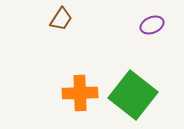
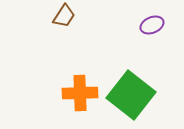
brown trapezoid: moved 3 px right, 3 px up
green square: moved 2 px left
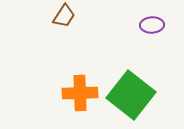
purple ellipse: rotated 20 degrees clockwise
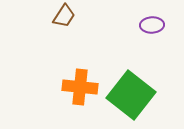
orange cross: moved 6 px up; rotated 8 degrees clockwise
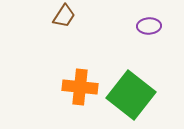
purple ellipse: moved 3 px left, 1 px down
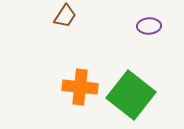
brown trapezoid: moved 1 px right
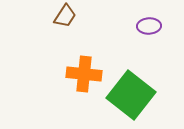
orange cross: moved 4 px right, 13 px up
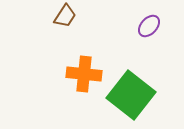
purple ellipse: rotated 45 degrees counterclockwise
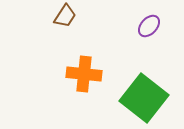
green square: moved 13 px right, 3 px down
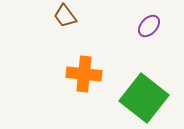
brown trapezoid: rotated 110 degrees clockwise
